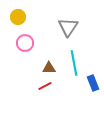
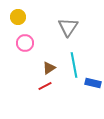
cyan line: moved 2 px down
brown triangle: rotated 32 degrees counterclockwise
blue rectangle: rotated 56 degrees counterclockwise
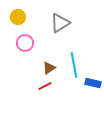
gray triangle: moved 8 px left, 4 px up; rotated 25 degrees clockwise
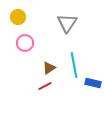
gray triangle: moved 7 px right; rotated 25 degrees counterclockwise
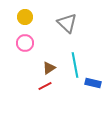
yellow circle: moved 7 px right
gray triangle: rotated 20 degrees counterclockwise
cyan line: moved 1 px right
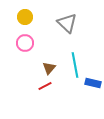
brown triangle: rotated 16 degrees counterclockwise
